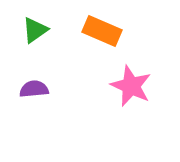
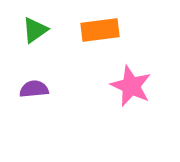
orange rectangle: moved 2 px left, 1 px up; rotated 30 degrees counterclockwise
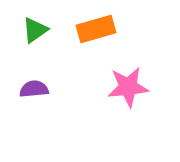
orange rectangle: moved 4 px left, 1 px up; rotated 9 degrees counterclockwise
pink star: moved 3 px left, 1 px down; rotated 30 degrees counterclockwise
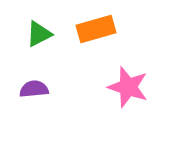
green triangle: moved 4 px right, 4 px down; rotated 8 degrees clockwise
pink star: rotated 24 degrees clockwise
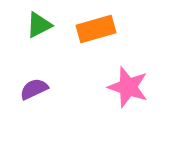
green triangle: moved 9 px up
purple semicircle: rotated 20 degrees counterclockwise
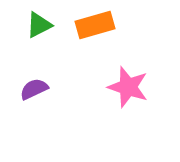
orange rectangle: moved 1 px left, 4 px up
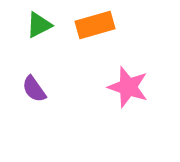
purple semicircle: rotated 100 degrees counterclockwise
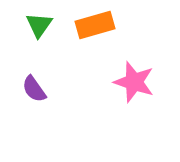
green triangle: rotated 28 degrees counterclockwise
pink star: moved 6 px right, 5 px up
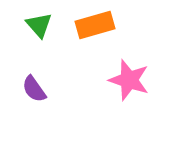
green triangle: rotated 16 degrees counterclockwise
pink star: moved 5 px left, 2 px up
